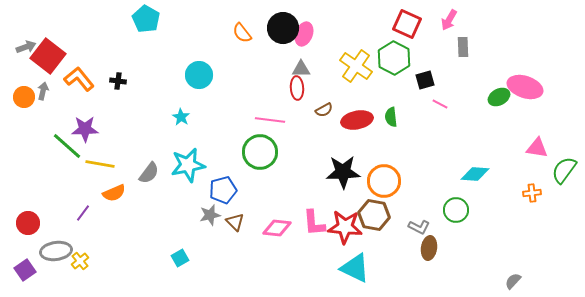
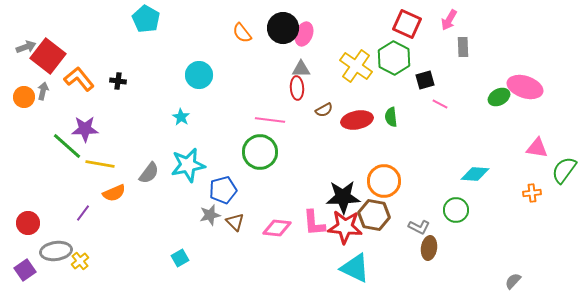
black star at (343, 172): moved 25 px down
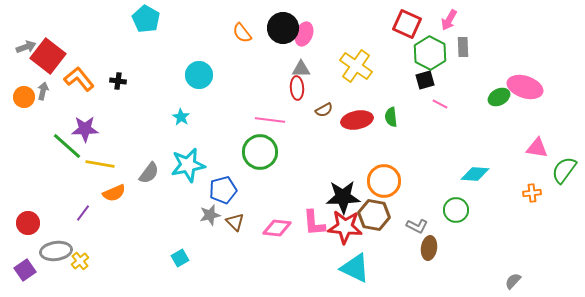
green hexagon at (394, 58): moved 36 px right, 5 px up
gray L-shape at (419, 227): moved 2 px left, 1 px up
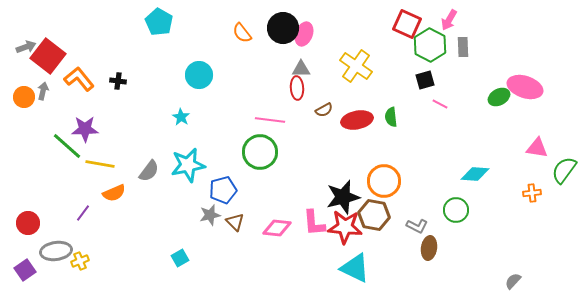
cyan pentagon at (146, 19): moved 13 px right, 3 px down
green hexagon at (430, 53): moved 8 px up
gray semicircle at (149, 173): moved 2 px up
black star at (343, 197): rotated 12 degrees counterclockwise
yellow cross at (80, 261): rotated 18 degrees clockwise
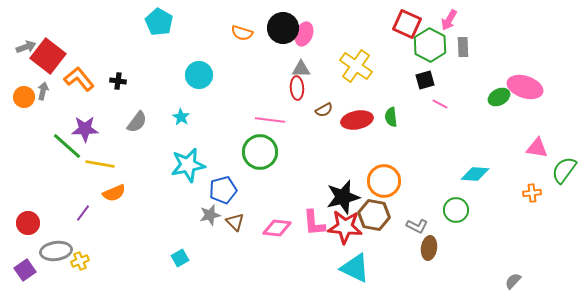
orange semicircle at (242, 33): rotated 35 degrees counterclockwise
gray semicircle at (149, 171): moved 12 px left, 49 px up
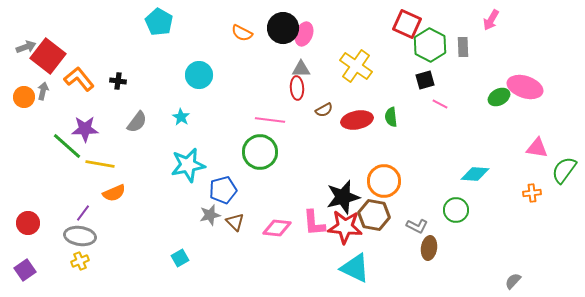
pink arrow at (449, 20): moved 42 px right
orange semicircle at (242, 33): rotated 10 degrees clockwise
gray ellipse at (56, 251): moved 24 px right, 15 px up; rotated 16 degrees clockwise
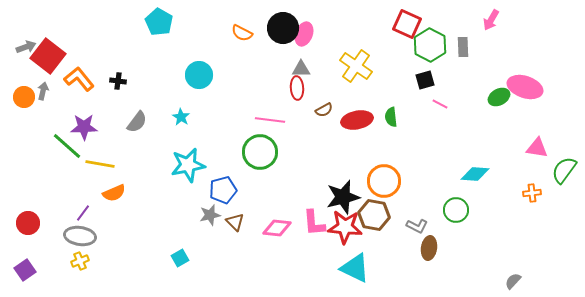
purple star at (85, 129): moved 1 px left, 2 px up
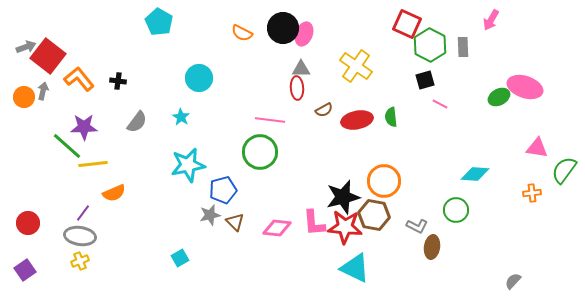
cyan circle at (199, 75): moved 3 px down
yellow line at (100, 164): moved 7 px left; rotated 16 degrees counterclockwise
brown ellipse at (429, 248): moved 3 px right, 1 px up
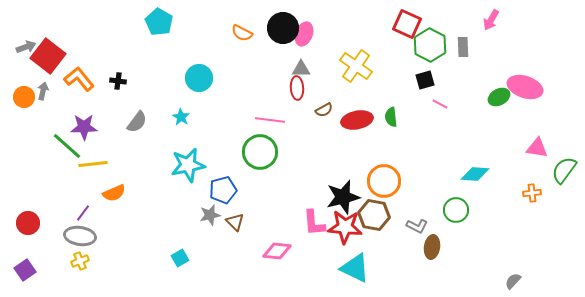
pink diamond at (277, 228): moved 23 px down
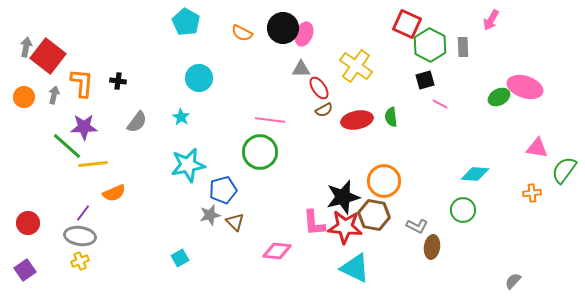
cyan pentagon at (159, 22): moved 27 px right
gray arrow at (26, 47): rotated 60 degrees counterclockwise
orange L-shape at (79, 79): moved 3 px right, 4 px down; rotated 44 degrees clockwise
red ellipse at (297, 88): moved 22 px right; rotated 30 degrees counterclockwise
gray arrow at (43, 91): moved 11 px right, 4 px down
green circle at (456, 210): moved 7 px right
